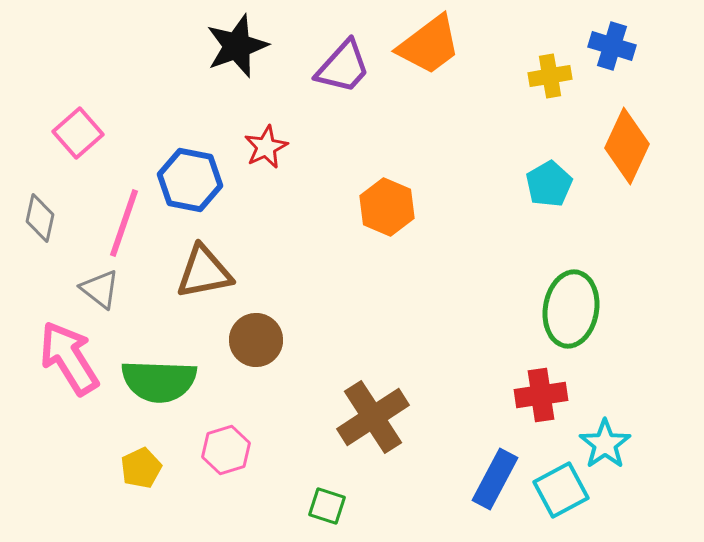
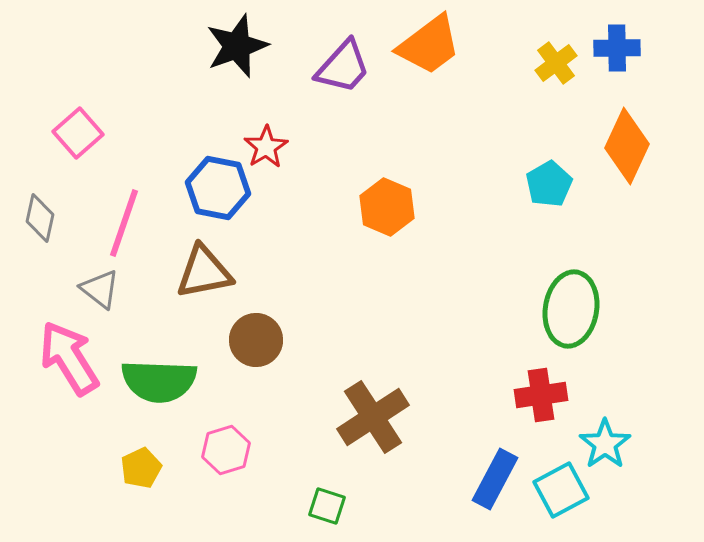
blue cross: moved 5 px right, 2 px down; rotated 18 degrees counterclockwise
yellow cross: moved 6 px right, 13 px up; rotated 27 degrees counterclockwise
red star: rotated 6 degrees counterclockwise
blue hexagon: moved 28 px right, 8 px down
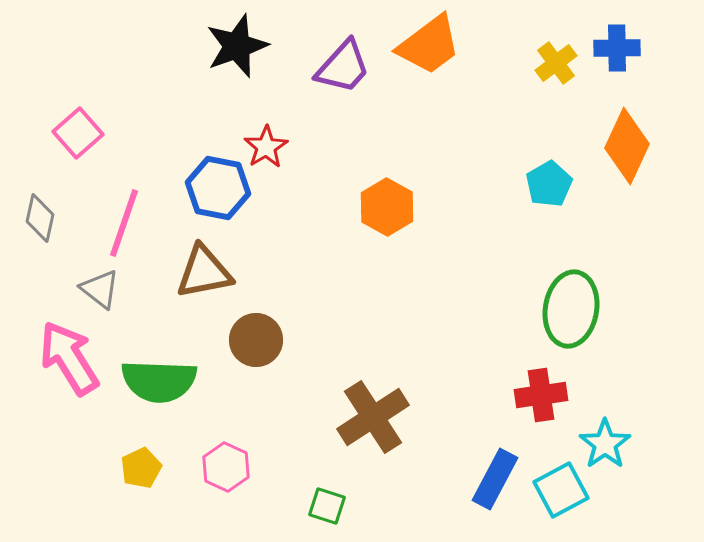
orange hexagon: rotated 6 degrees clockwise
pink hexagon: moved 17 px down; rotated 18 degrees counterclockwise
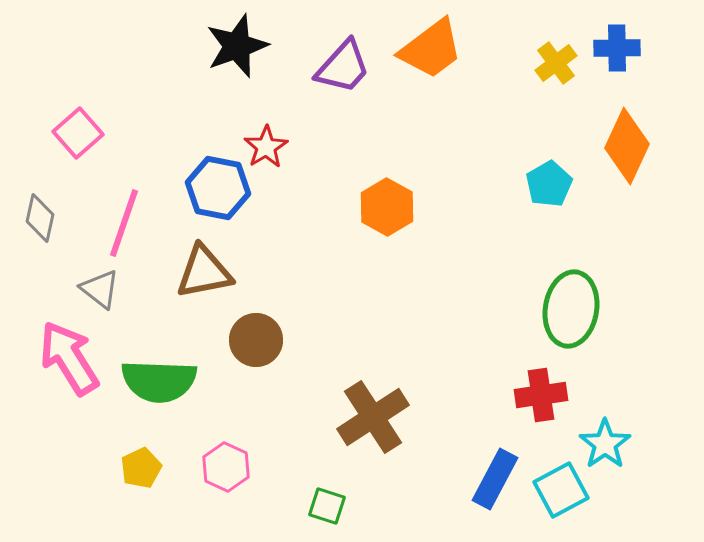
orange trapezoid: moved 2 px right, 4 px down
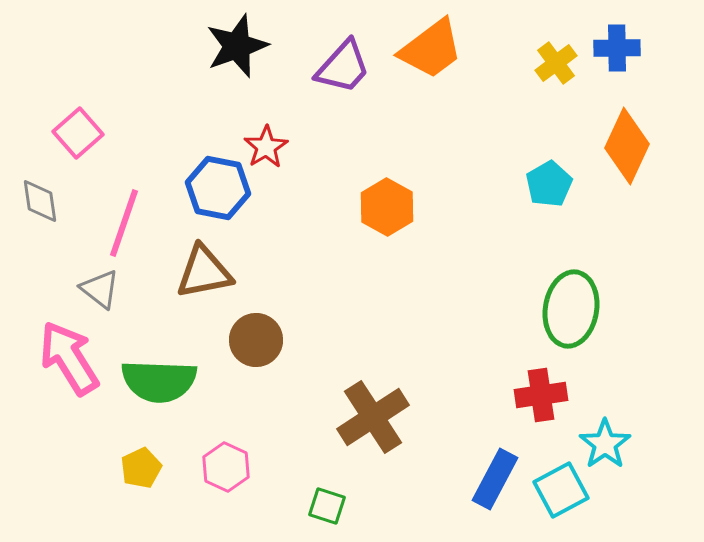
gray diamond: moved 17 px up; rotated 21 degrees counterclockwise
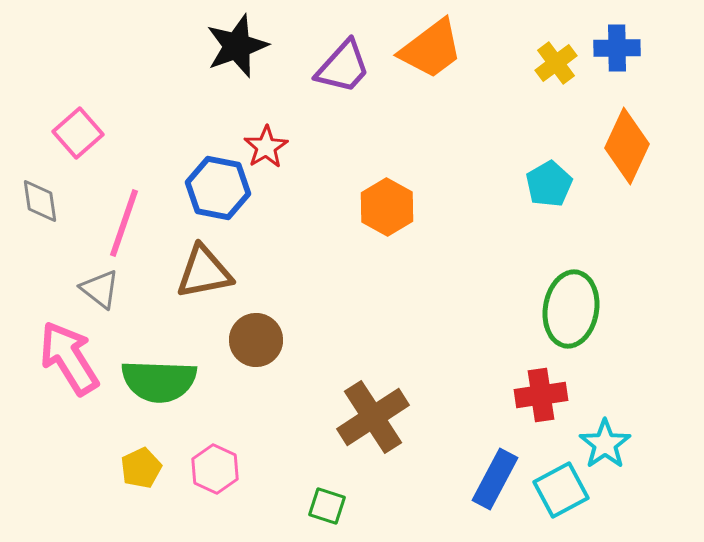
pink hexagon: moved 11 px left, 2 px down
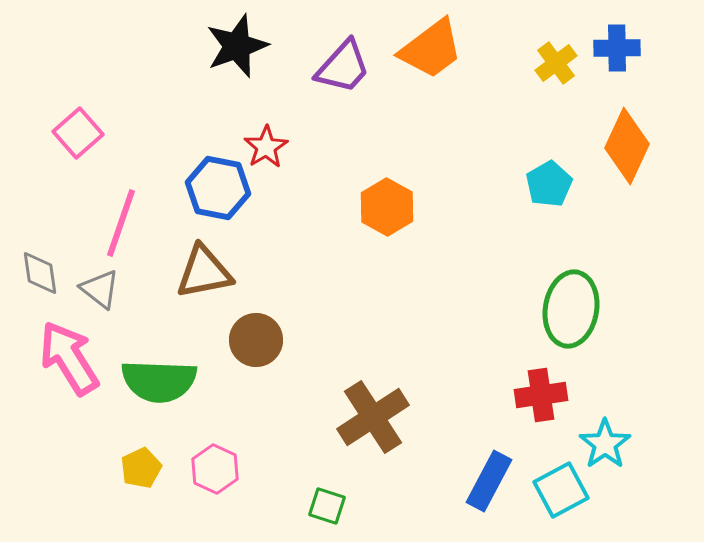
gray diamond: moved 72 px down
pink line: moved 3 px left
blue rectangle: moved 6 px left, 2 px down
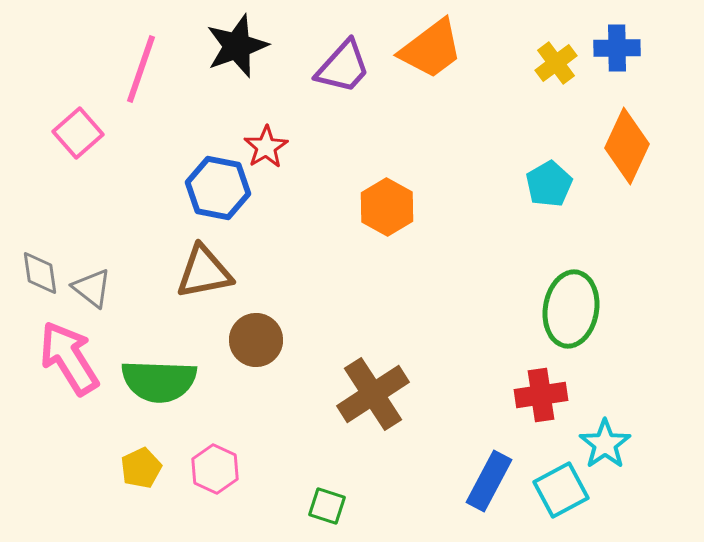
pink line: moved 20 px right, 154 px up
gray triangle: moved 8 px left, 1 px up
brown cross: moved 23 px up
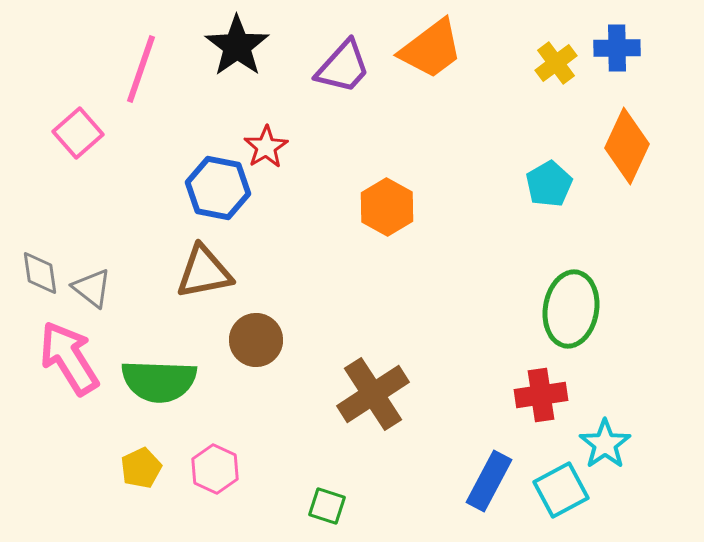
black star: rotated 16 degrees counterclockwise
